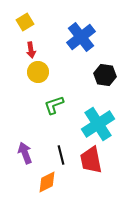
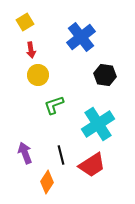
yellow circle: moved 3 px down
red trapezoid: moved 1 px right, 5 px down; rotated 112 degrees counterclockwise
orange diamond: rotated 30 degrees counterclockwise
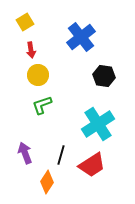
black hexagon: moved 1 px left, 1 px down
green L-shape: moved 12 px left
black line: rotated 30 degrees clockwise
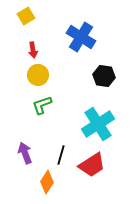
yellow square: moved 1 px right, 6 px up
blue cross: rotated 20 degrees counterclockwise
red arrow: moved 2 px right
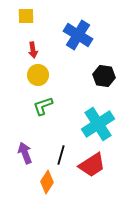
yellow square: rotated 30 degrees clockwise
blue cross: moved 3 px left, 2 px up
green L-shape: moved 1 px right, 1 px down
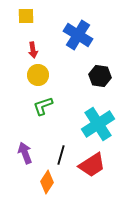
black hexagon: moved 4 px left
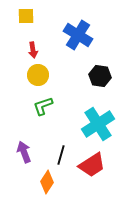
purple arrow: moved 1 px left, 1 px up
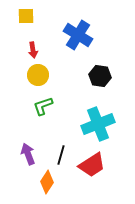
cyan cross: rotated 12 degrees clockwise
purple arrow: moved 4 px right, 2 px down
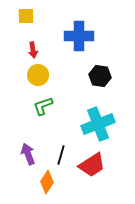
blue cross: moved 1 px right, 1 px down; rotated 32 degrees counterclockwise
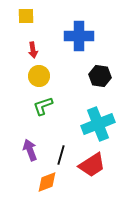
yellow circle: moved 1 px right, 1 px down
purple arrow: moved 2 px right, 4 px up
orange diamond: rotated 35 degrees clockwise
